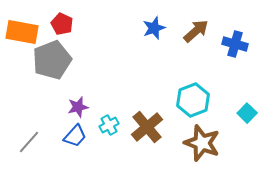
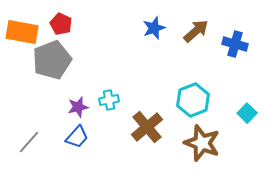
red pentagon: moved 1 px left
cyan cross: moved 25 px up; rotated 18 degrees clockwise
blue trapezoid: moved 2 px right, 1 px down
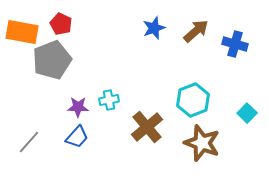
purple star: rotated 15 degrees clockwise
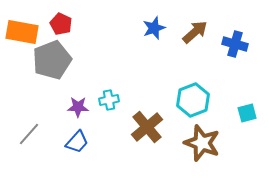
brown arrow: moved 1 px left, 1 px down
cyan square: rotated 30 degrees clockwise
blue trapezoid: moved 5 px down
gray line: moved 8 px up
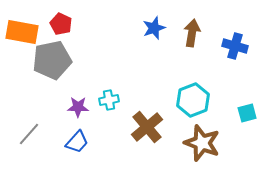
brown arrow: moved 3 px left, 1 px down; rotated 40 degrees counterclockwise
blue cross: moved 2 px down
gray pentagon: rotated 9 degrees clockwise
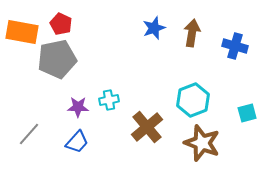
gray pentagon: moved 5 px right, 1 px up
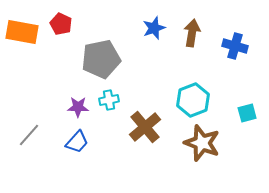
gray pentagon: moved 44 px right
brown cross: moved 2 px left
gray line: moved 1 px down
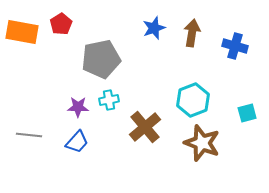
red pentagon: rotated 15 degrees clockwise
gray line: rotated 55 degrees clockwise
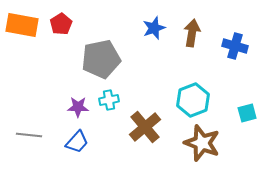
orange rectangle: moved 7 px up
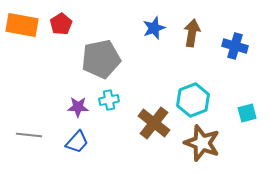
brown cross: moved 9 px right, 4 px up; rotated 12 degrees counterclockwise
